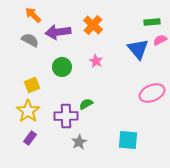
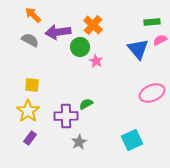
green circle: moved 18 px right, 20 px up
yellow square: rotated 28 degrees clockwise
cyan square: moved 4 px right; rotated 30 degrees counterclockwise
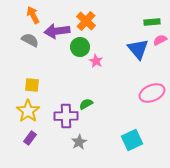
orange arrow: rotated 18 degrees clockwise
orange cross: moved 7 px left, 4 px up
purple arrow: moved 1 px left, 1 px up
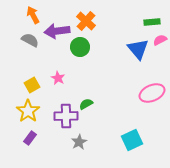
pink star: moved 38 px left, 17 px down
yellow square: rotated 35 degrees counterclockwise
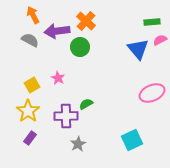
gray star: moved 1 px left, 2 px down
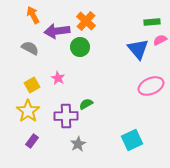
gray semicircle: moved 8 px down
pink ellipse: moved 1 px left, 7 px up
purple rectangle: moved 2 px right, 3 px down
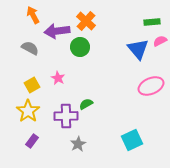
pink semicircle: moved 1 px down
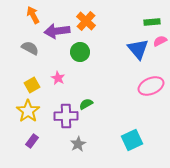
green circle: moved 5 px down
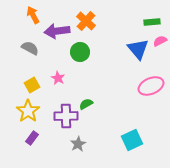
purple rectangle: moved 3 px up
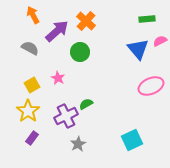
green rectangle: moved 5 px left, 3 px up
purple arrow: rotated 145 degrees clockwise
purple cross: rotated 25 degrees counterclockwise
